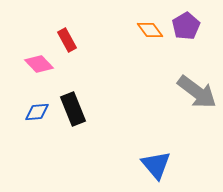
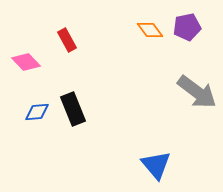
purple pentagon: moved 1 px right, 1 px down; rotated 20 degrees clockwise
pink diamond: moved 13 px left, 2 px up
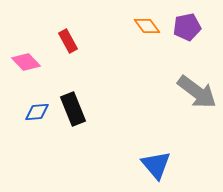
orange diamond: moved 3 px left, 4 px up
red rectangle: moved 1 px right, 1 px down
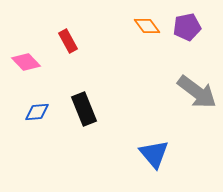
black rectangle: moved 11 px right
blue triangle: moved 2 px left, 11 px up
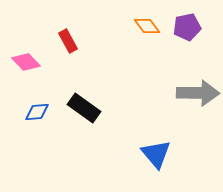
gray arrow: moved 1 px right, 1 px down; rotated 36 degrees counterclockwise
black rectangle: moved 1 px up; rotated 32 degrees counterclockwise
blue triangle: moved 2 px right
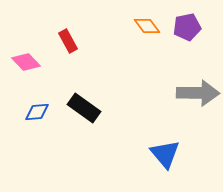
blue triangle: moved 9 px right
